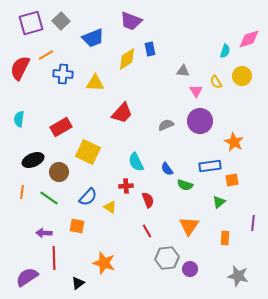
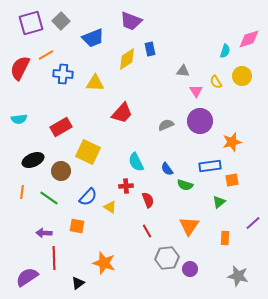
cyan semicircle at (19, 119): rotated 105 degrees counterclockwise
orange star at (234, 142): moved 2 px left; rotated 30 degrees clockwise
brown circle at (59, 172): moved 2 px right, 1 px up
purple line at (253, 223): rotated 42 degrees clockwise
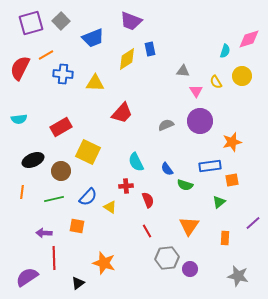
green line at (49, 198): moved 5 px right, 1 px down; rotated 48 degrees counterclockwise
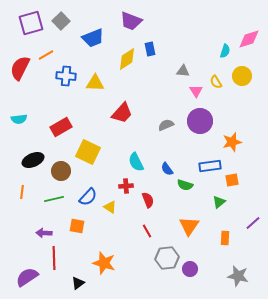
blue cross at (63, 74): moved 3 px right, 2 px down
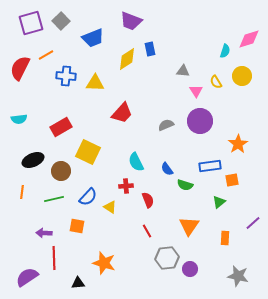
orange star at (232, 142): moved 6 px right, 2 px down; rotated 18 degrees counterclockwise
black triangle at (78, 283): rotated 32 degrees clockwise
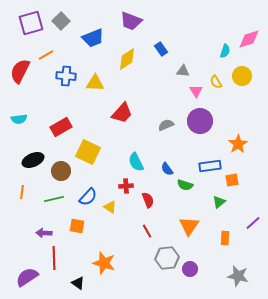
blue rectangle at (150, 49): moved 11 px right; rotated 24 degrees counterclockwise
red semicircle at (20, 68): moved 3 px down
black triangle at (78, 283): rotated 40 degrees clockwise
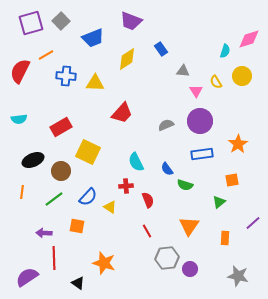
blue rectangle at (210, 166): moved 8 px left, 12 px up
green line at (54, 199): rotated 24 degrees counterclockwise
